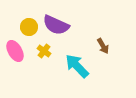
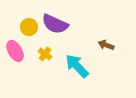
purple semicircle: moved 1 px left, 1 px up
brown arrow: moved 3 px right, 1 px up; rotated 140 degrees clockwise
yellow cross: moved 1 px right, 3 px down
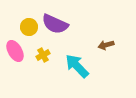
brown arrow: rotated 35 degrees counterclockwise
yellow cross: moved 2 px left, 1 px down; rotated 24 degrees clockwise
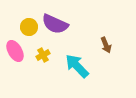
brown arrow: rotated 98 degrees counterclockwise
